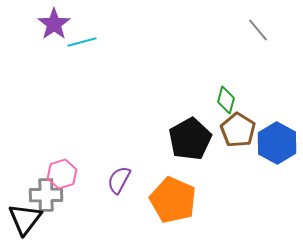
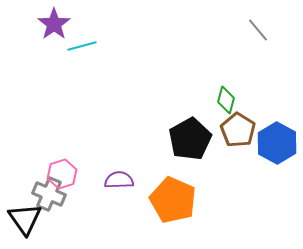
cyan line: moved 4 px down
purple semicircle: rotated 60 degrees clockwise
gray cross: moved 3 px right, 1 px up; rotated 24 degrees clockwise
black triangle: rotated 12 degrees counterclockwise
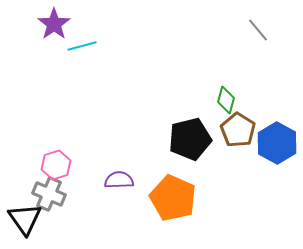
black pentagon: rotated 15 degrees clockwise
pink hexagon: moved 6 px left, 9 px up
orange pentagon: moved 2 px up
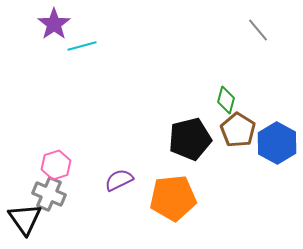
purple semicircle: rotated 24 degrees counterclockwise
orange pentagon: rotated 30 degrees counterclockwise
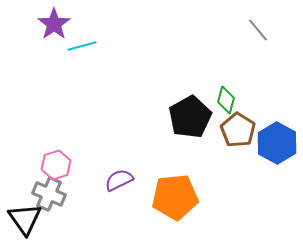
black pentagon: moved 22 px up; rotated 15 degrees counterclockwise
orange pentagon: moved 2 px right, 1 px up
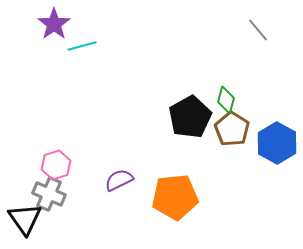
brown pentagon: moved 6 px left, 1 px up
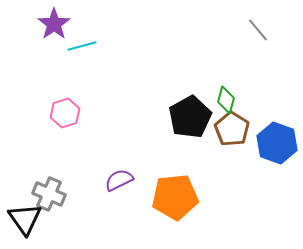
blue hexagon: rotated 9 degrees counterclockwise
pink hexagon: moved 9 px right, 52 px up
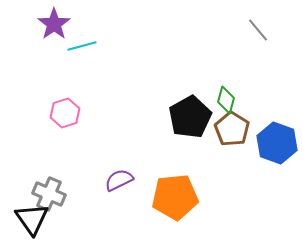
black triangle: moved 7 px right
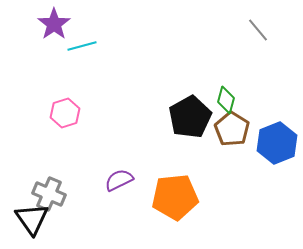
blue hexagon: rotated 18 degrees clockwise
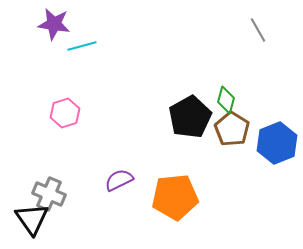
purple star: rotated 28 degrees counterclockwise
gray line: rotated 10 degrees clockwise
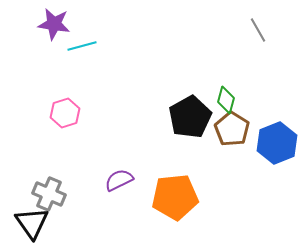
black triangle: moved 4 px down
